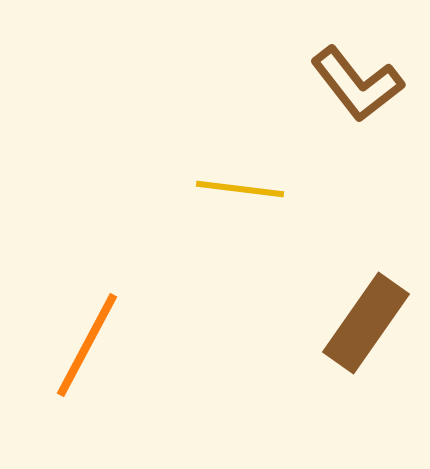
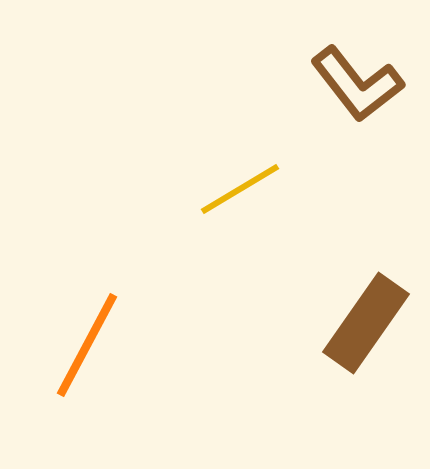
yellow line: rotated 38 degrees counterclockwise
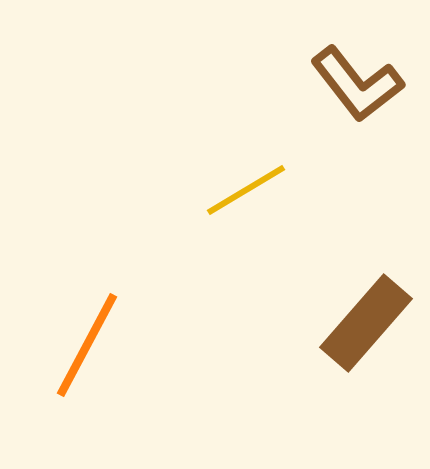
yellow line: moved 6 px right, 1 px down
brown rectangle: rotated 6 degrees clockwise
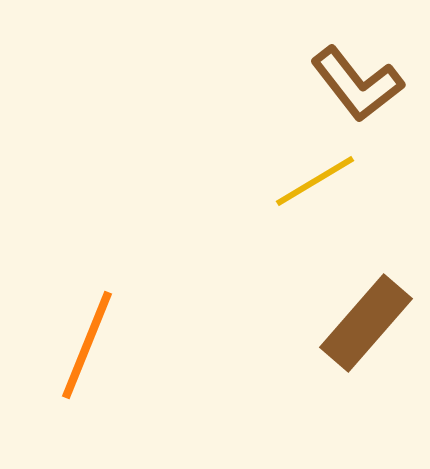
yellow line: moved 69 px right, 9 px up
orange line: rotated 6 degrees counterclockwise
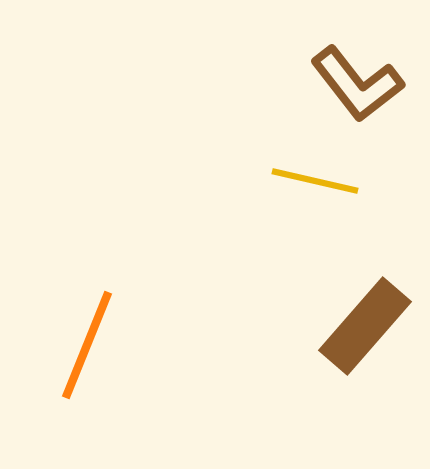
yellow line: rotated 44 degrees clockwise
brown rectangle: moved 1 px left, 3 px down
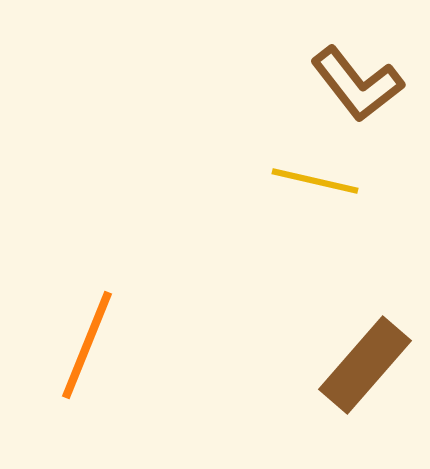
brown rectangle: moved 39 px down
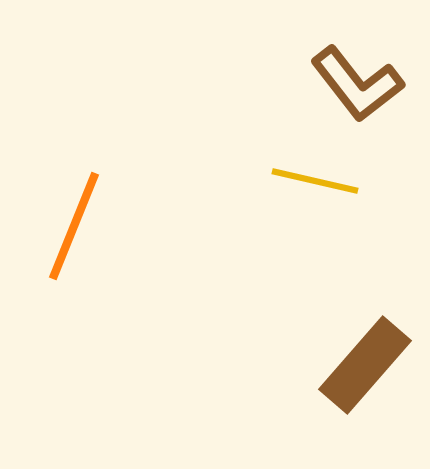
orange line: moved 13 px left, 119 px up
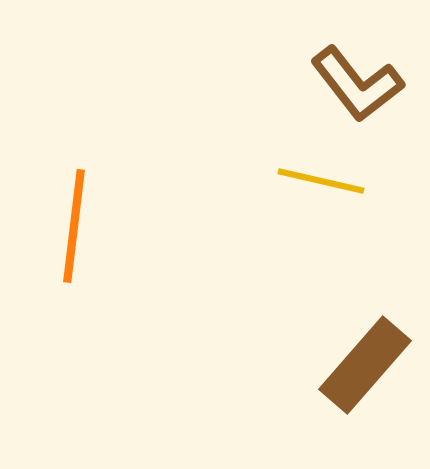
yellow line: moved 6 px right
orange line: rotated 15 degrees counterclockwise
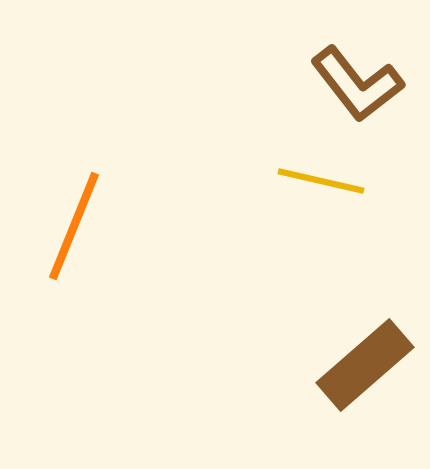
orange line: rotated 15 degrees clockwise
brown rectangle: rotated 8 degrees clockwise
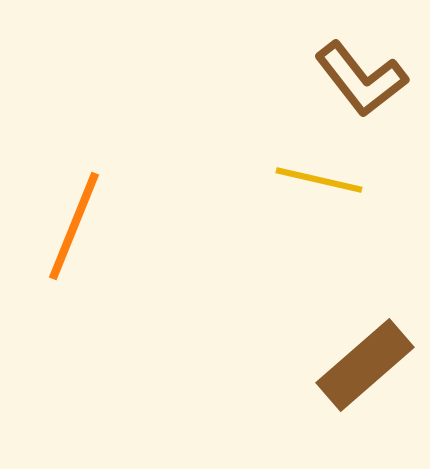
brown L-shape: moved 4 px right, 5 px up
yellow line: moved 2 px left, 1 px up
